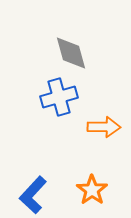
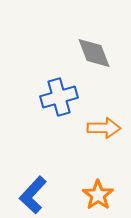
gray diamond: moved 23 px right; rotated 6 degrees counterclockwise
orange arrow: moved 1 px down
orange star: moved 6 px right, 5 px down
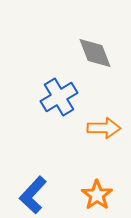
gray diamond: moved 1 px right
blue cross: rotated 15 degrees counterclockwise
orange star: moved 1 px left
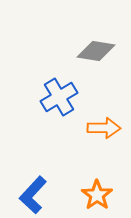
gray diamond: moved 1 px right, 2 px up; rotated 60 degrees counterclockwise
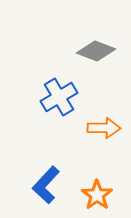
gray diamond: rotated 12 degrees clockwise
blue L-shape: moved 13 px right, 10 px up
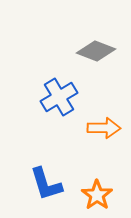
blue L-shape: moved 1 px up; rotated 60 degrees counterclockwise
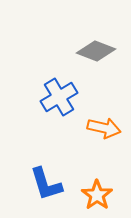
orange arrow: rotated 12 degrees clockwise
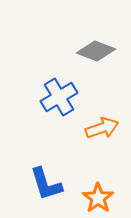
orange arrow: moved 2 px left; rotated 32 degrees counterclockwise
orange star: moved 1 px right, 3 px down
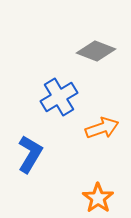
blue L-shape: moved 16 px left, 30 px up; rotated 132 degrees counterclockwise
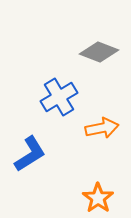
gray diamond: moved 3 px right, 1 px down
orange arrow: rotated 8 degrees clockwise
blue L-shape: rotated 27 degrees clockwise
